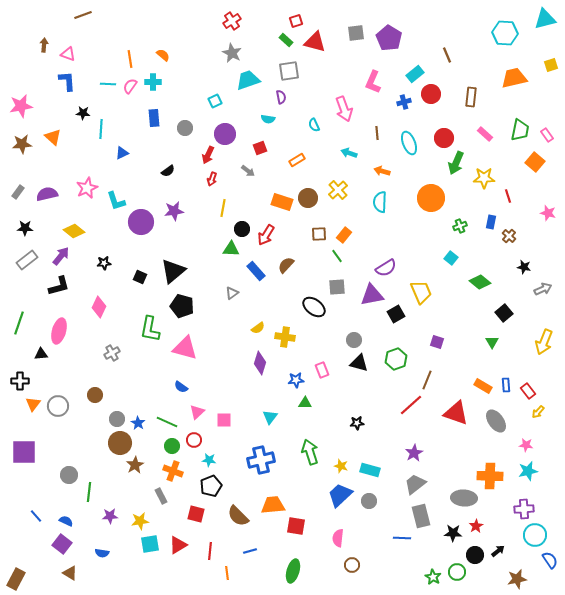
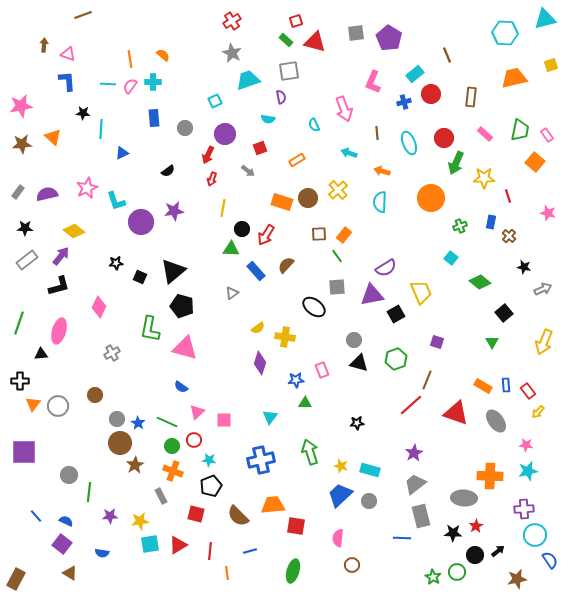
black star at (104, 263): moved 12 px right
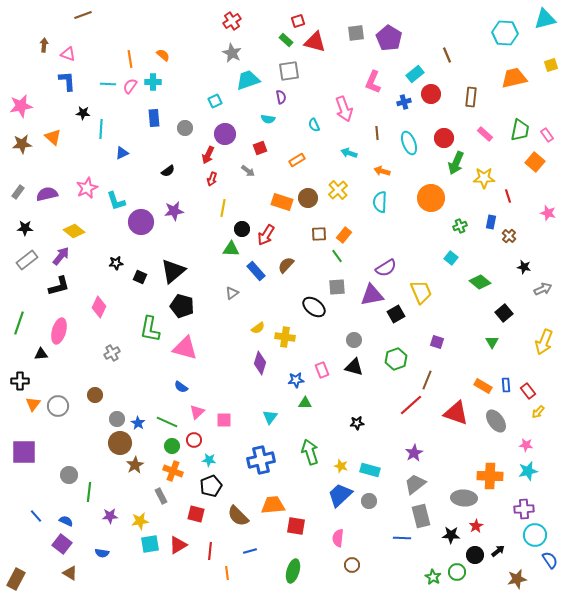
red square at (296, 21): moved 2 px right
black triangle at (359, 363): moved 5 px left, 4 px down
black star at (453, 533): moved 2 px left, 2 px down
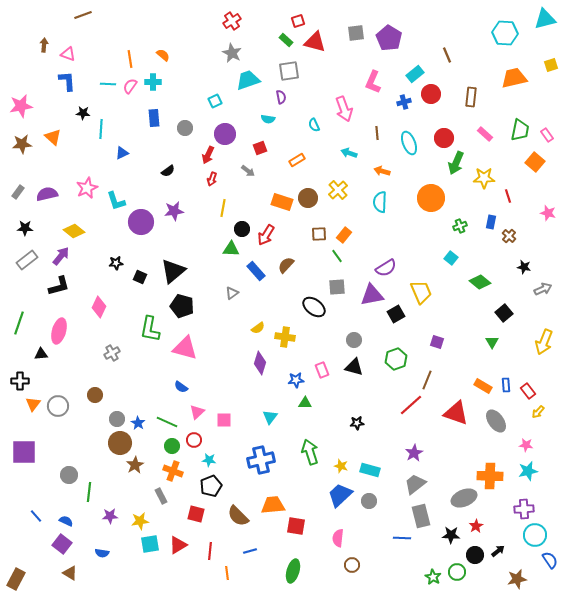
gray ellipse at (464, 498): rotated 25 degrees counterclockwise
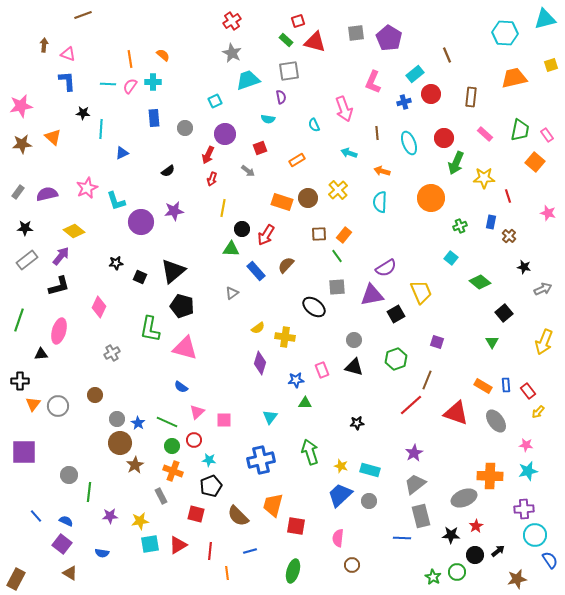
green line at (19, 323): moved 3 px up
orange trapezoid at (273, 505): rotated 70 degrees counterclockwise
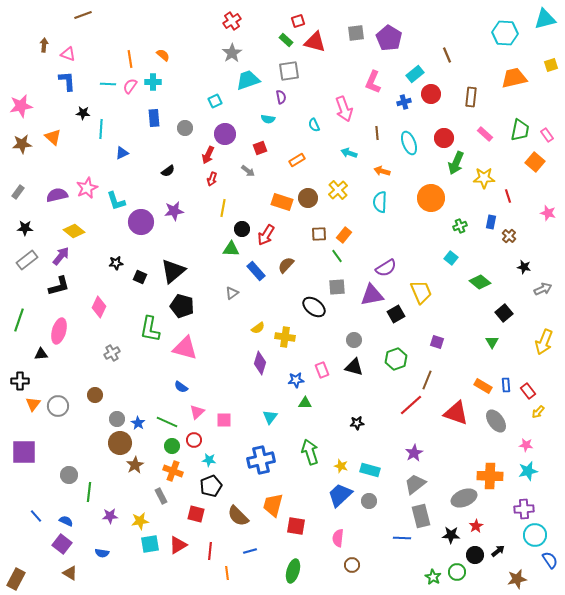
gray star at (232, 53): rotated 12 degrees clockwise
purple semicircle at (47, 194): moved 10 px right, 1 px down
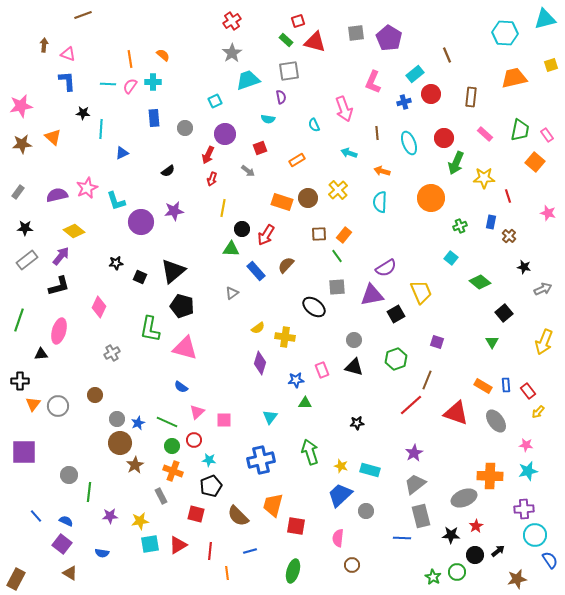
blue star at (138, 423): rotated 16 degrees clockwise
gray circle at (369, 501): moved 3 px left, 10 px down
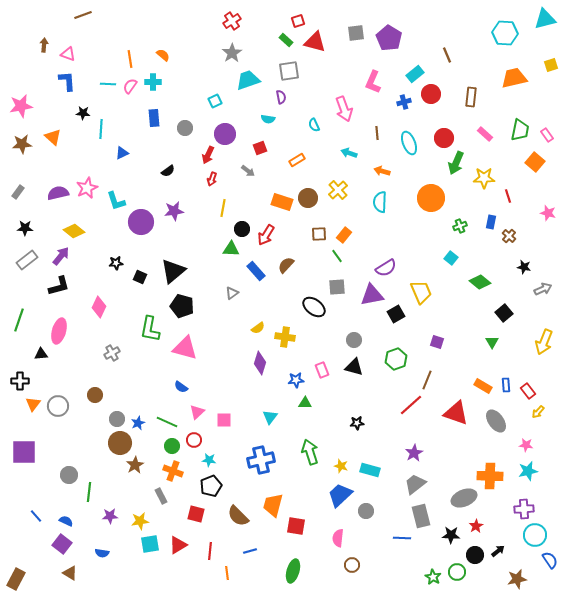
purple semicircle at (57, 195): moved 1 px right, 2 px up
